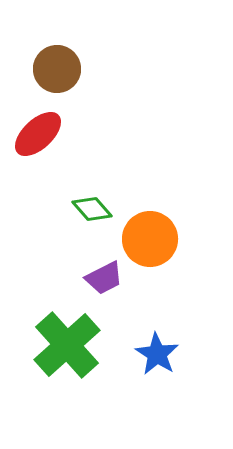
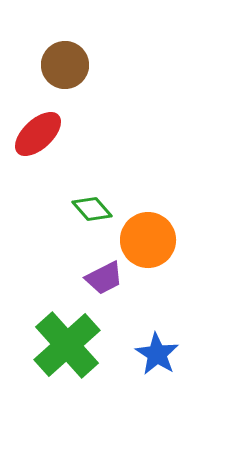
brown circle: moved 8 px right, 4 px up
orange circle: moved 2 px left, 1 px down
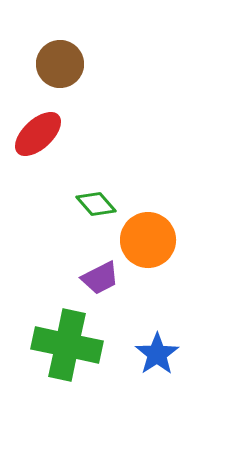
brown circle: moved 5 px left, 1 px up
green diamond: moved 4 px right, 5 px up
purple trapezoid: moved 4 px left
green cross: rotated 36 degrees counterclockwise
blue star: rotated 6 degrees clockwise
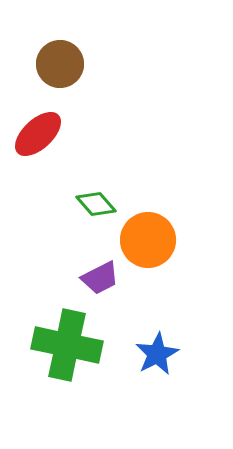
blue star: rotated 6 degrees clockwise
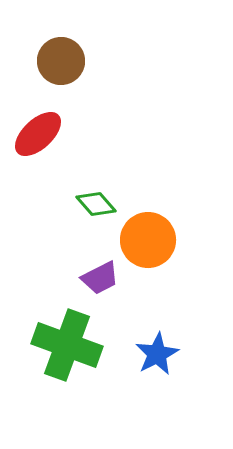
brown circle: moved 1 px right, 3 px up
green cross: rotated 8 degrees clockwise
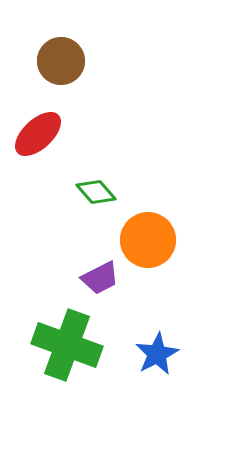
green diamond: moved 12 px up
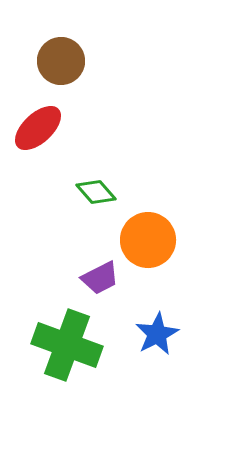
red ellipse: moved 6 px up
blue star: moved 20 px up
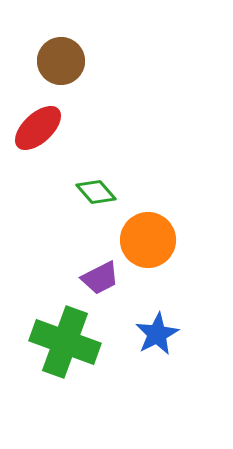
green cross: moved 2 px left, 3 px up
